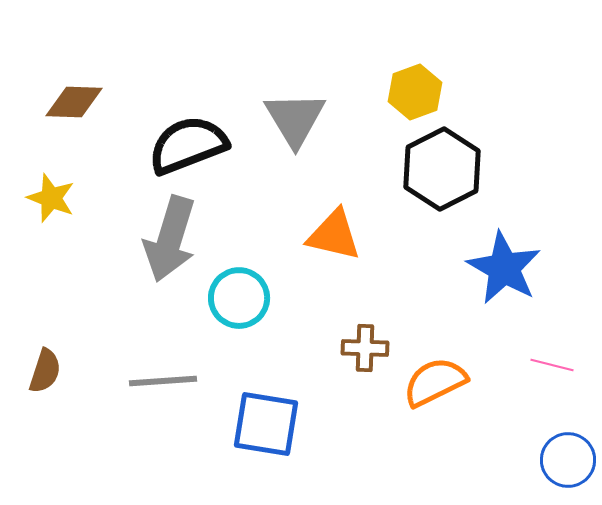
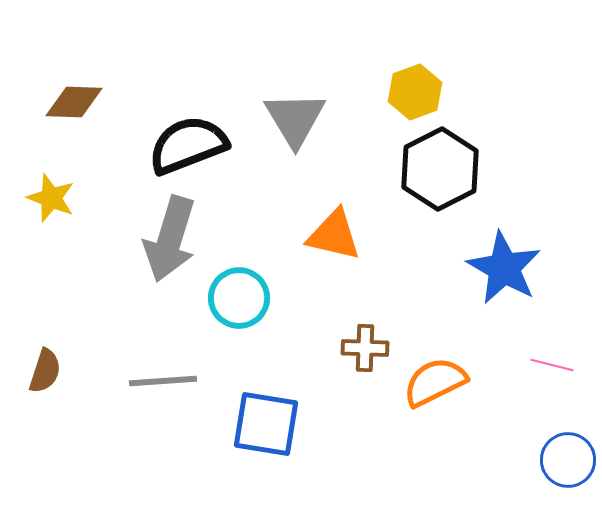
black hexagon: moved 2 px left
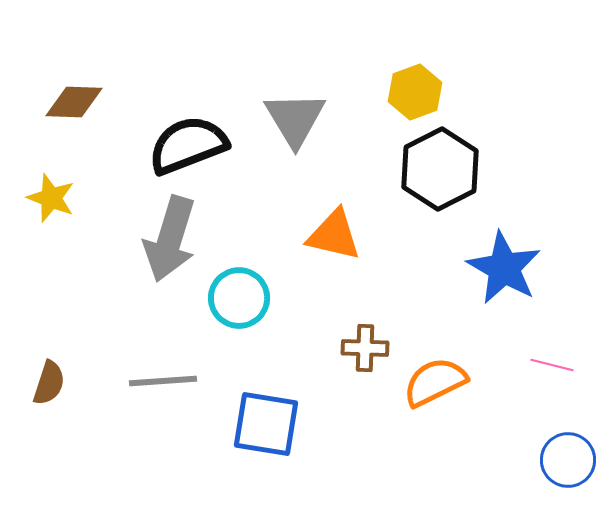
brown semicircle: moved 4 px right, 12 px down
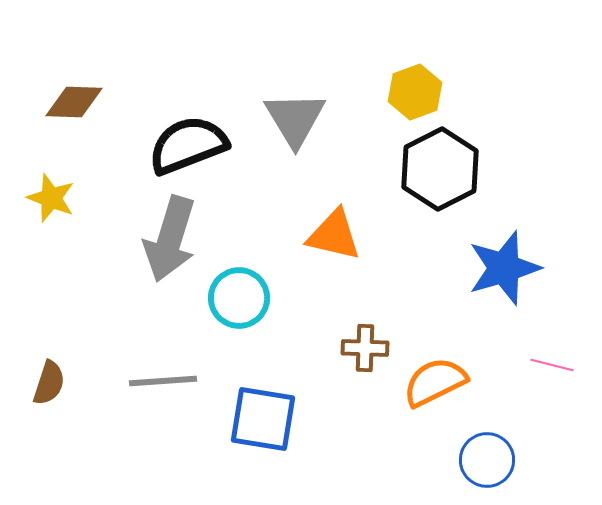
blue star: rotated 26 degrees clockwise
blue square: moved 3 px left, 5 px up
blue circle: moved 81 px left
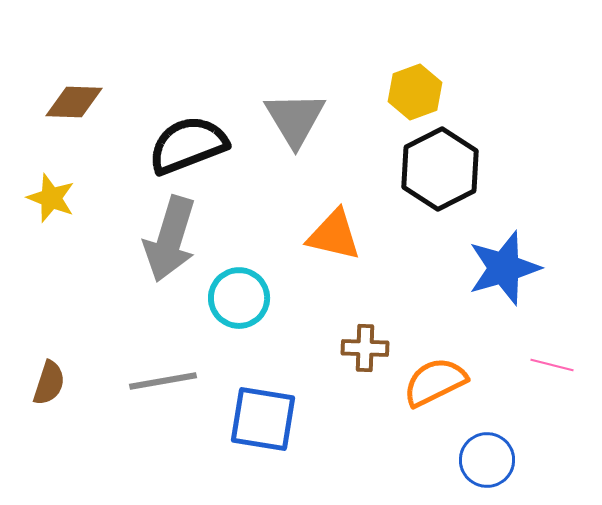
gray line: rotated 6 degrees counterclockwise
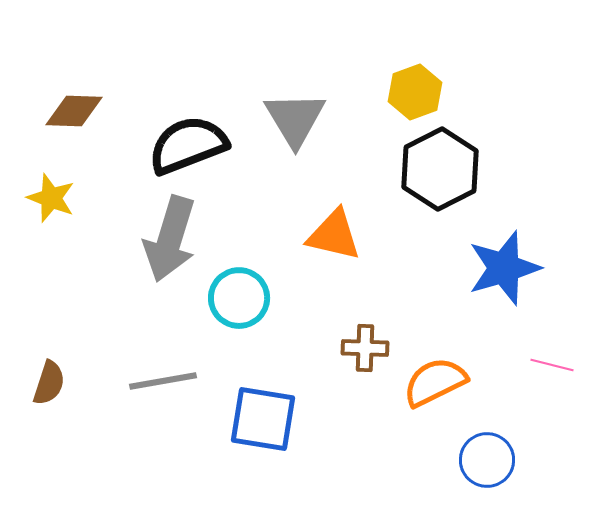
brown diamond: moved 9 px down
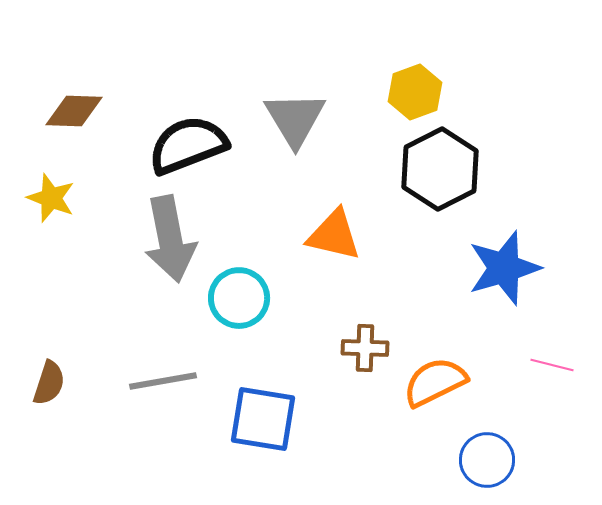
gray arrow: rotated 28 degrees counterclockwise
